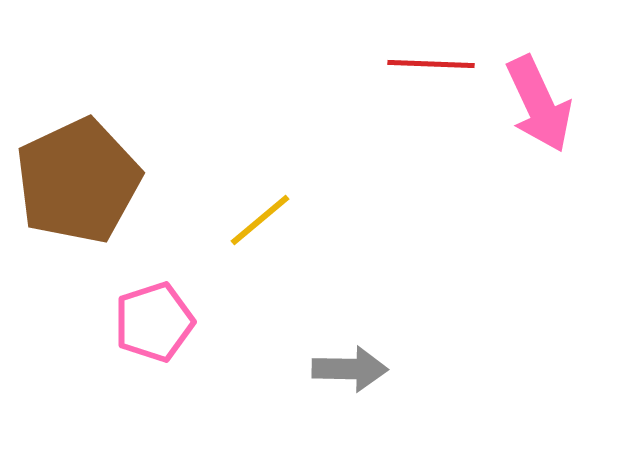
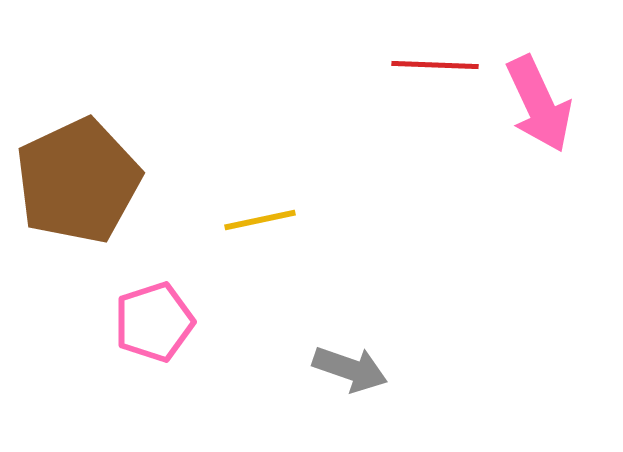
red line: moved 4 px right, 1 px down
yellow line: rotated 28 degrees clockwise
gray arrow: rotated 18 degrees clockwise
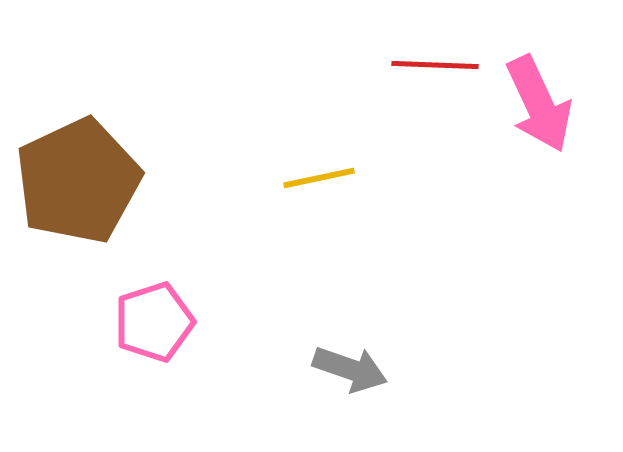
yellow line: moved 59 px right, 42 px up
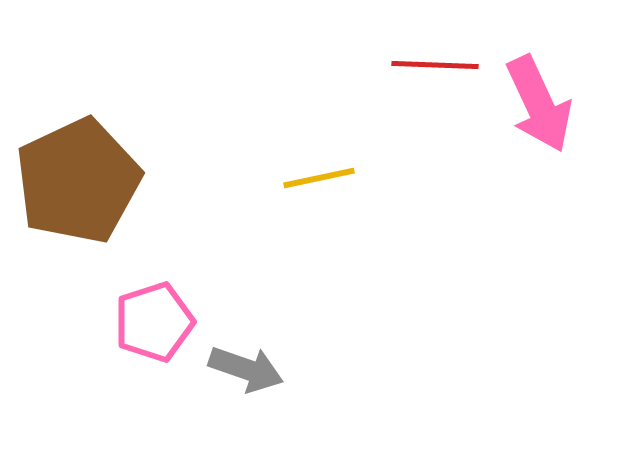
gray arrow: moved 104 px left
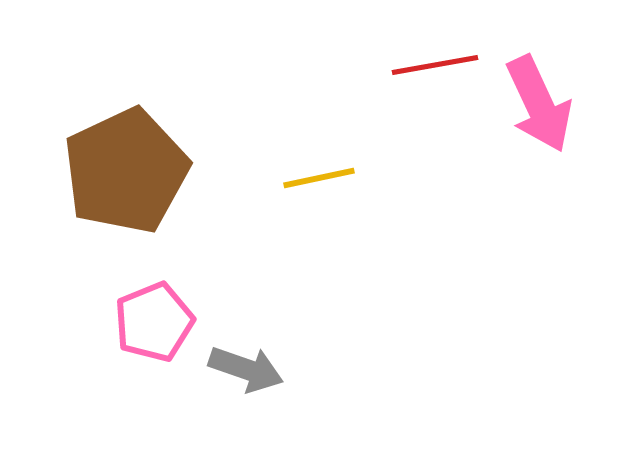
red line: rotated 12 degrees counterclockwise
brown pentagon: moved 48 px right, 10 px up
pink pentagon: rotated 4 degrees counterclockwise
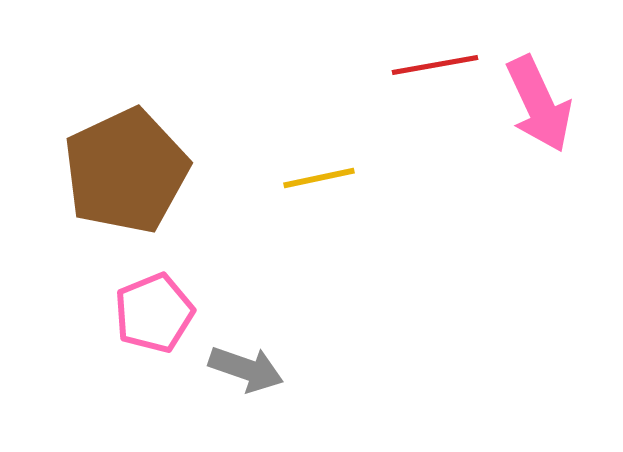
pink pentagon: moved 9 px up
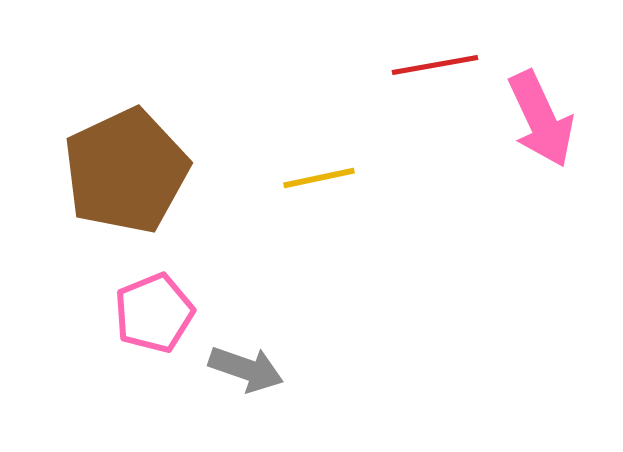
pink arrow: moved 2 px right, 15 px down
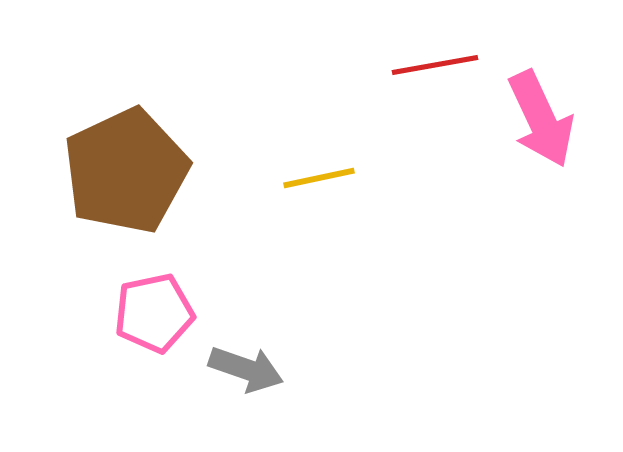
pink pentagon: rotated 10 degrees clockwise
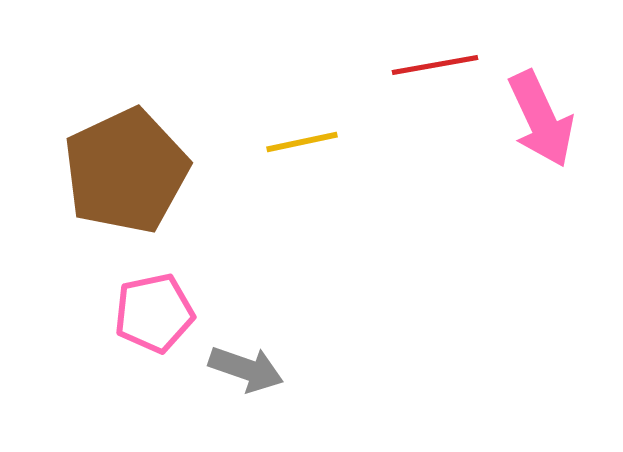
yellow line: moved 17 px left, 36 px up
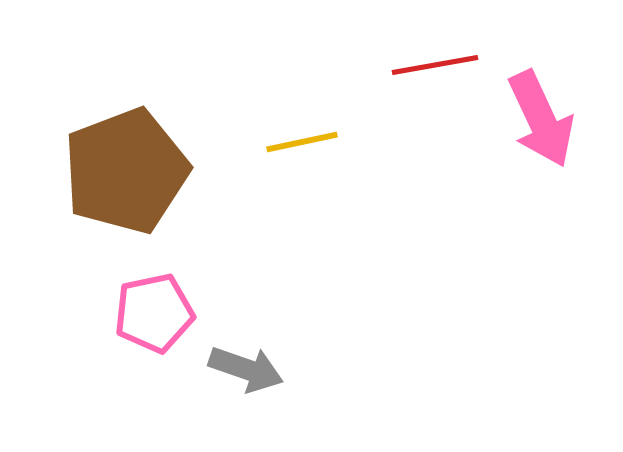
brown pentagon: rotated 4 degrees clockwise
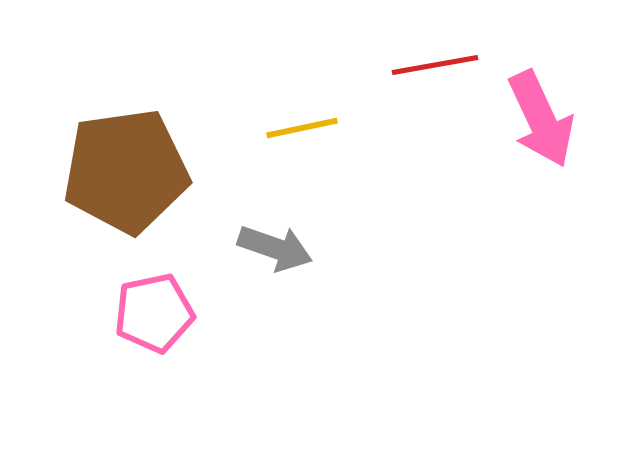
yellow line: moved 14 px up
brown pentagon: rotated 13 degrees clockwise
gray arrow: moved 29 px right, 121 px up
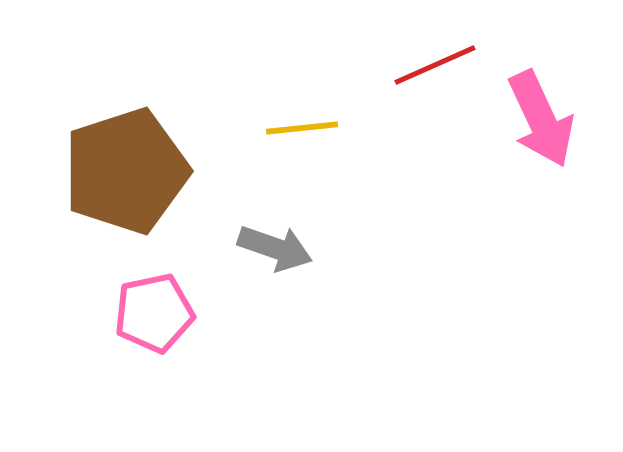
red line: rotated 14 degrees counterclockwise
yellow line: rotated 6 degrees clockwise
brown pentagon: rotated 10 degrees counterclockwise
